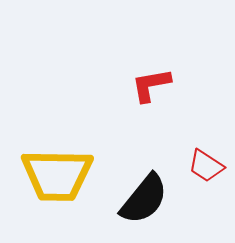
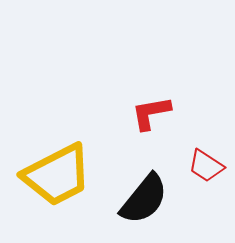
red L-shape: moved 28 px down
yellow trapezoid: rotated 28 degrees counterclockwise
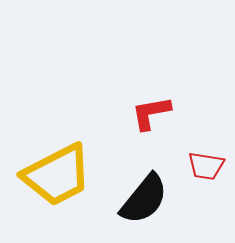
red trapezoid: rotated 24 degrees counterclockwise
